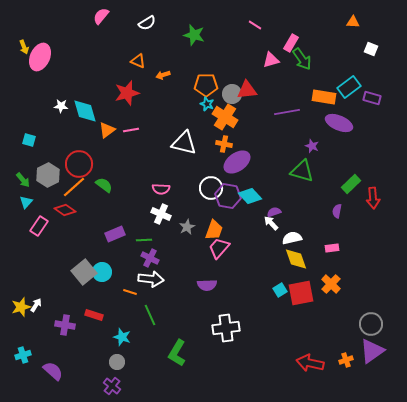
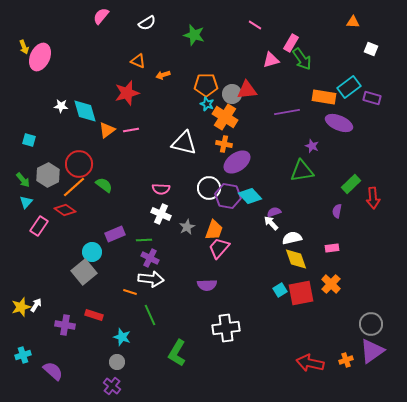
green triangle at (302, 171): rotated 25 degrees counterclockwise
white circle at (211, 188): moved 2 px left
cyan circle at (102, 272): moved 10 px left, 20 px up
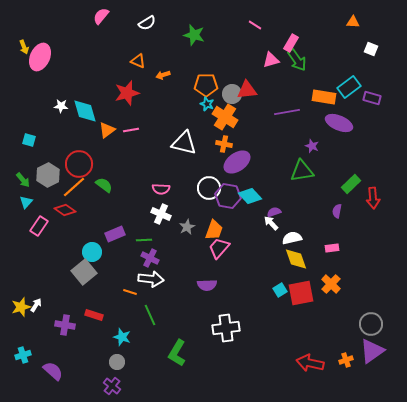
green arrow at (302, 59): moved 5 px left, 1 px down
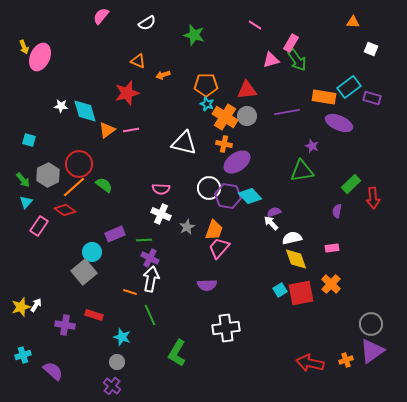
gray circle at (232, 94): moved 15 px right, 22 px down
white arrow at (151, 279): rotated 85 degrees counterclockwise
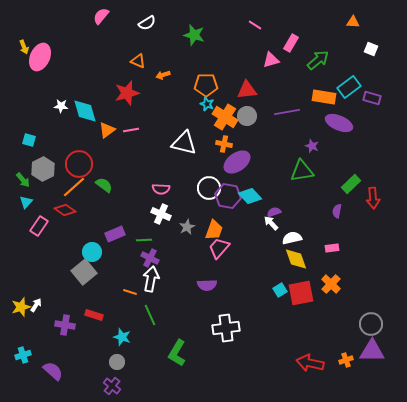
green arrow at (297, 60): moved 21 px right; rotated 95 degrees counterclockwise
gray hexagon at (48, 175): moved 5 px left, 6 px up
purple triangle at (372, 351): rotated 36 degrees clockwise
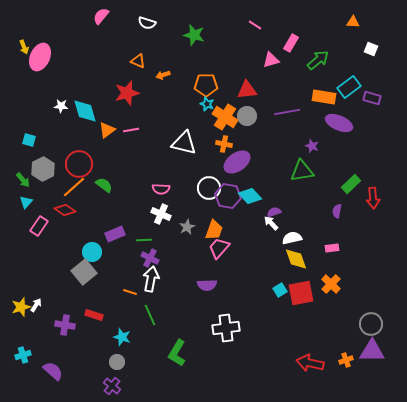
white semicircle at (147, 23): rotated 48 degrees clockwise
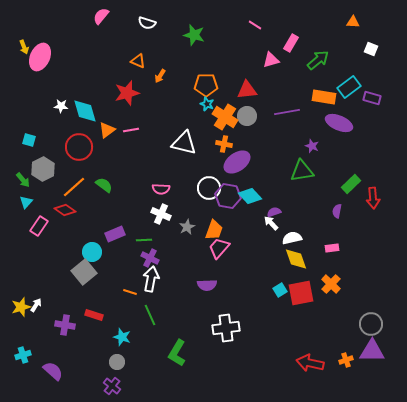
orange arrow at (163, 75): moved 3 px left, 1 px down; rotated 40 degrees counterclockwise
red circle at (79, 164): moved 17 px up
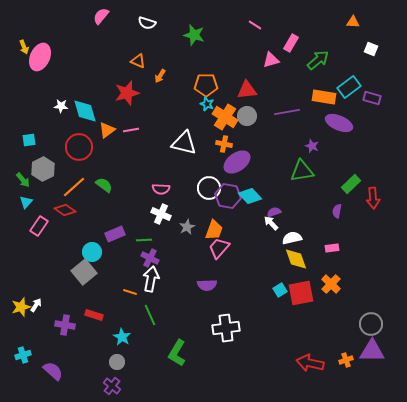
cyan square at (29, 140): rotated 24 degrees counterclockwise
cyan star at (122, 337): rotated 12 degrees clockwise
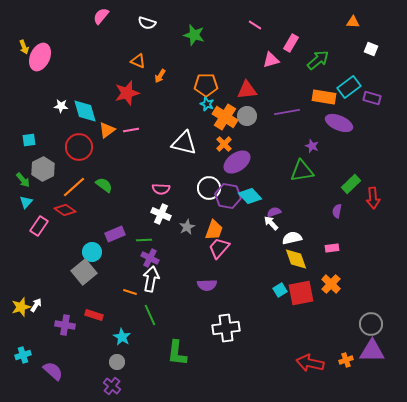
orange cross at (224, 144): rotated 35 degrees clockwise
green L-shape at (177, 353): rotated 24 degrees counterclockwise
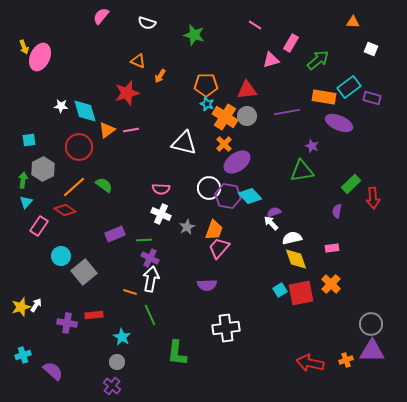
green arrow at (23, 180): rotated 133 degrees counterclockwise
cyan circle at (92, 252): moved 31 px left, 4 px down
red rectangle at (94, 315): rotated 24 degrees counterclockwise
purple cross at (65, 325): moved 2 px right, 2 px up
